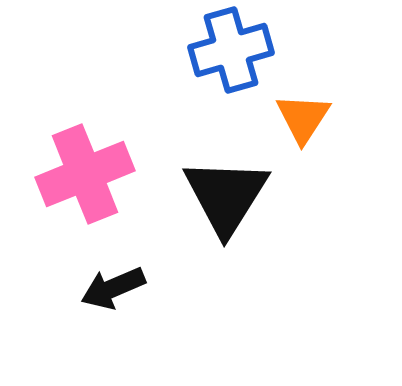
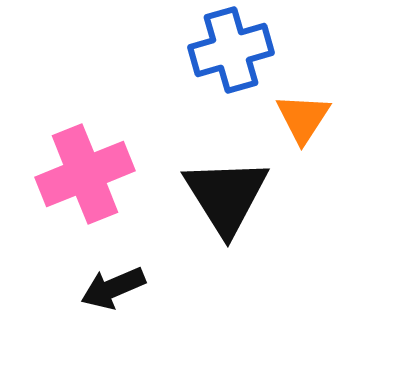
black triangle: rotated 4 degrees counterclockwise
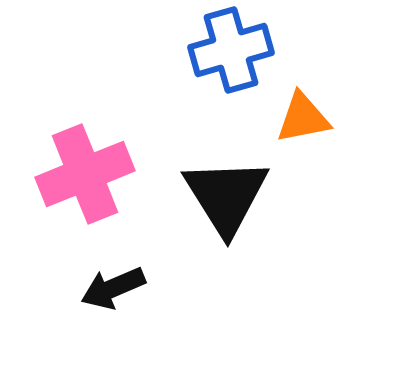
orange triangle: rotated 46 degrees clockwise
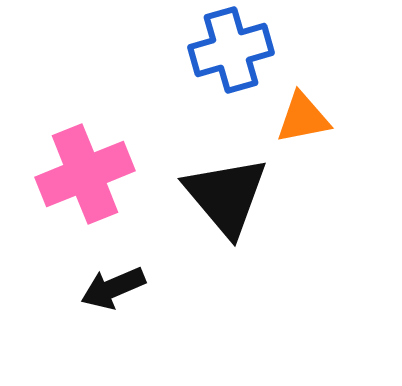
black triangle: rotated 8 degrees counterclockwise
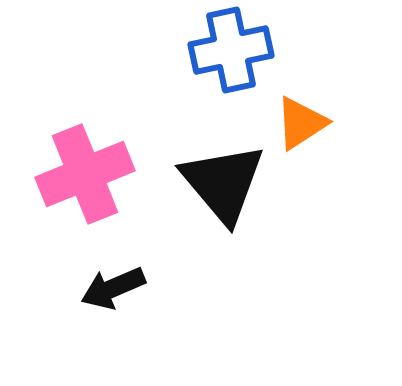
blue cross: rotated 4 degrees clockwise
orange triangle: moved 2 px left, 5 px down; rotated 22 degrees counterclockwise
black triangle: moved 3 px left, 13 px up
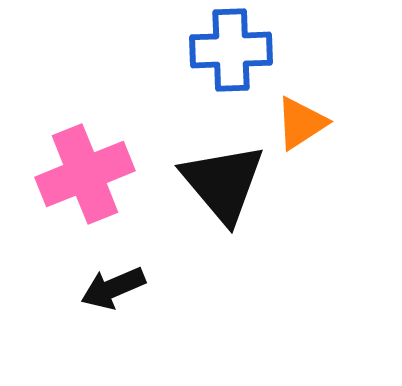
blue cross: rotated 10 degrees clockwise
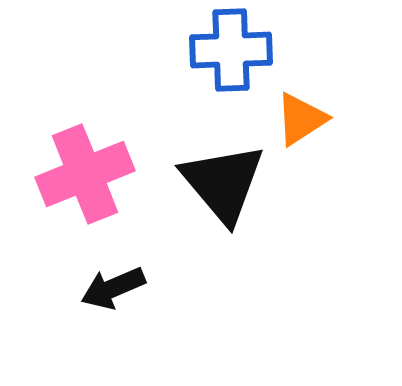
orange triangle: moved 4 px up
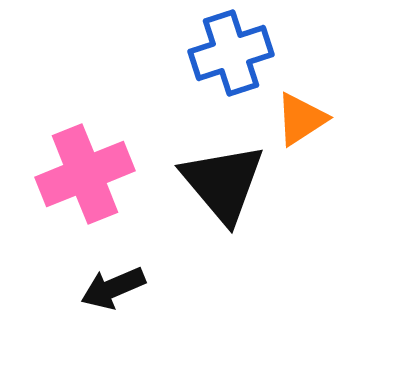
blue cross: moved 3 px down; rotated 16 degrees counterclockwise
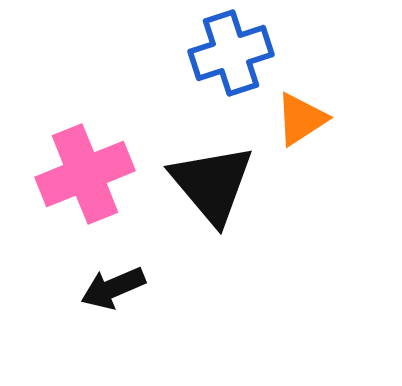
black triangle: moved 11 px left, 1 px down
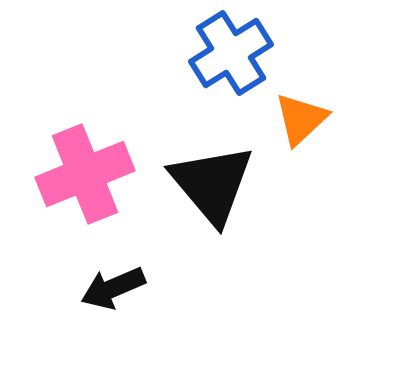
blue cross: rotated 14 degrees counterclockwise
orange triangle: rotated 10 degrees counterclockwise
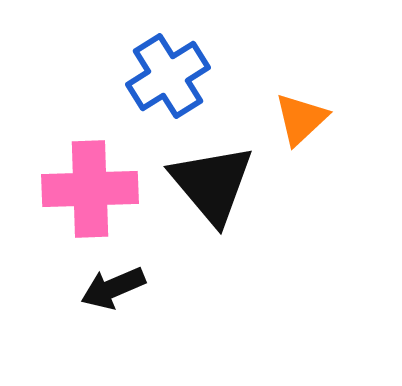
blue cross: moved 63 px left, 23 px down
pink cross: moved 5 px right, 15 px down; rotated 20 degrees clockwise
